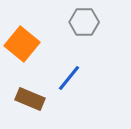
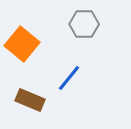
gray hexagon: moved 2 px down
brown rectangle: moved 1 px down
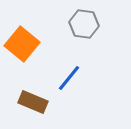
gray hexagon: rotated 8 degrees clockwise
brown rectangle: moved 3 px right, 2 px down
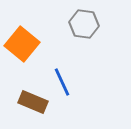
blue line: moved 7 px left, 4 px down; rotated 64 degrees counterclockwise
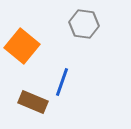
orange square: moved 2 px down
blue line: rotated 44 degrees clockwise
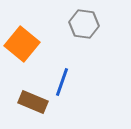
orange square: moved 2 px up
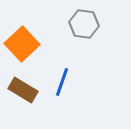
orange square: rotated 8 degrees clockwise
brown rectangle: moved 10 px left, 12 px up; rotated 8 degrees clockwise
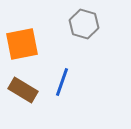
gray hexagon: rotated 8 degrees clockwise
orange square: rotated 32 degrees clockwise
